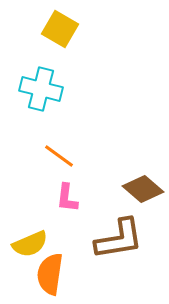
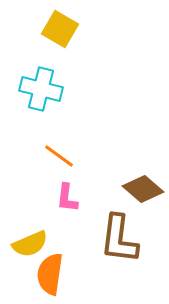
brown L-shape: rotated 106 degrees clockwise
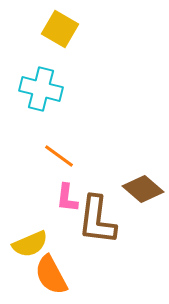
brown L-shape: moved 22 px left, 19 px up
orange semicircle: moved 1 px right, 1 px down; rotated 36 degrees counterclockwise
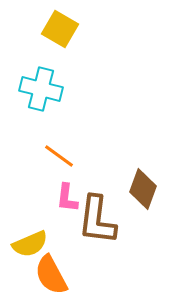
brown diamond: rotated 69 degrees clockwise
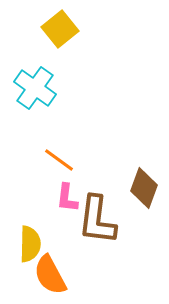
yellow square: rotated 21 degrees clockwise
cyan cross: moved 6 px left, 1 px up; rotated 21 degrees clockwise
orange line: moved 4 px down
brown diamond: moved 1 px right, 1 px up
yellow semicircle: rotated 66 degrees counterclockwise
orange semicircle: moved 1 px left
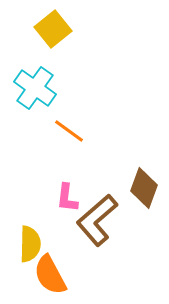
yellow square: moved 7 px left
orange line: moved 10 px right, 29 px up
brown L-shape: rotated 42 degrees clockwise
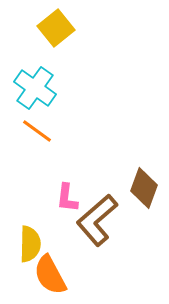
yellow square: moved 3 px right, 1 px up
orange line: moved 32 px left
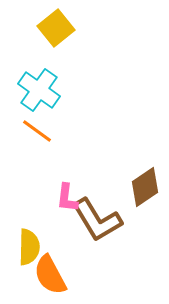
cyan cross: moved 4 px right, 2 px down
brown diamond: moved 1 px right, 1 px up; rotated 36 degrees clockwise
brown L-shape: rotated 80 degrees counterclockwise
yellow semicircle: moved 1 px left, 3 px down
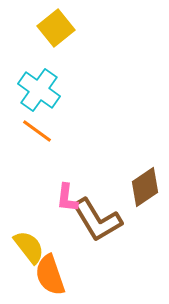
yellow semicircle: rotated 39 degrees counterclockwise
orange semicircle: rotated 9 degrees clockwise
